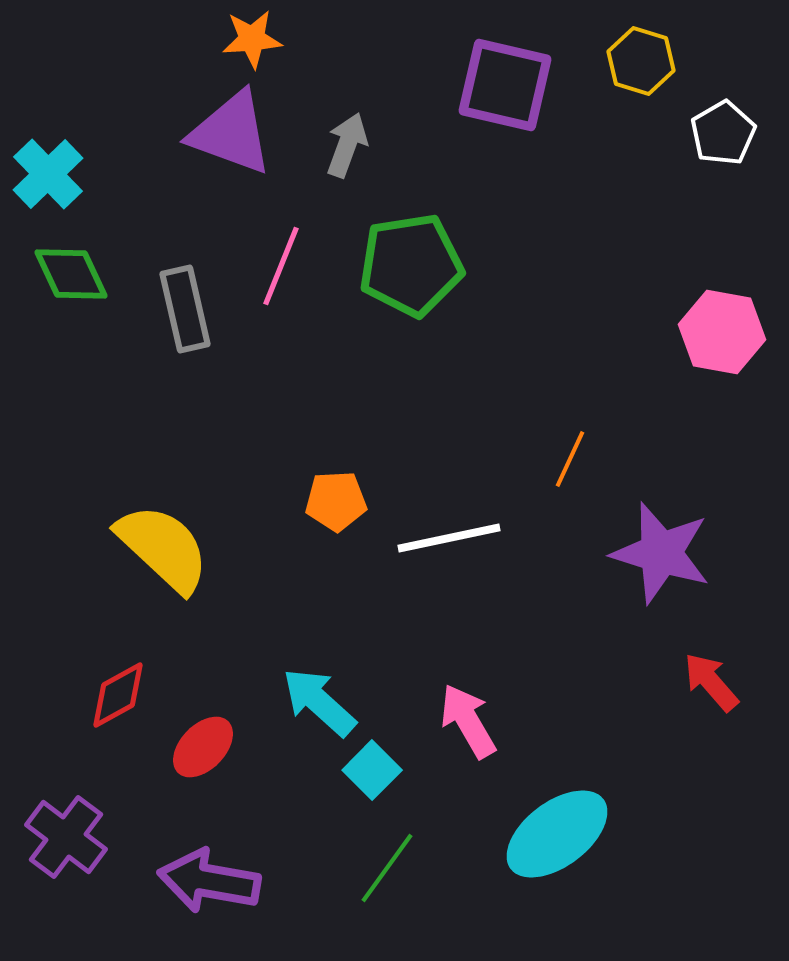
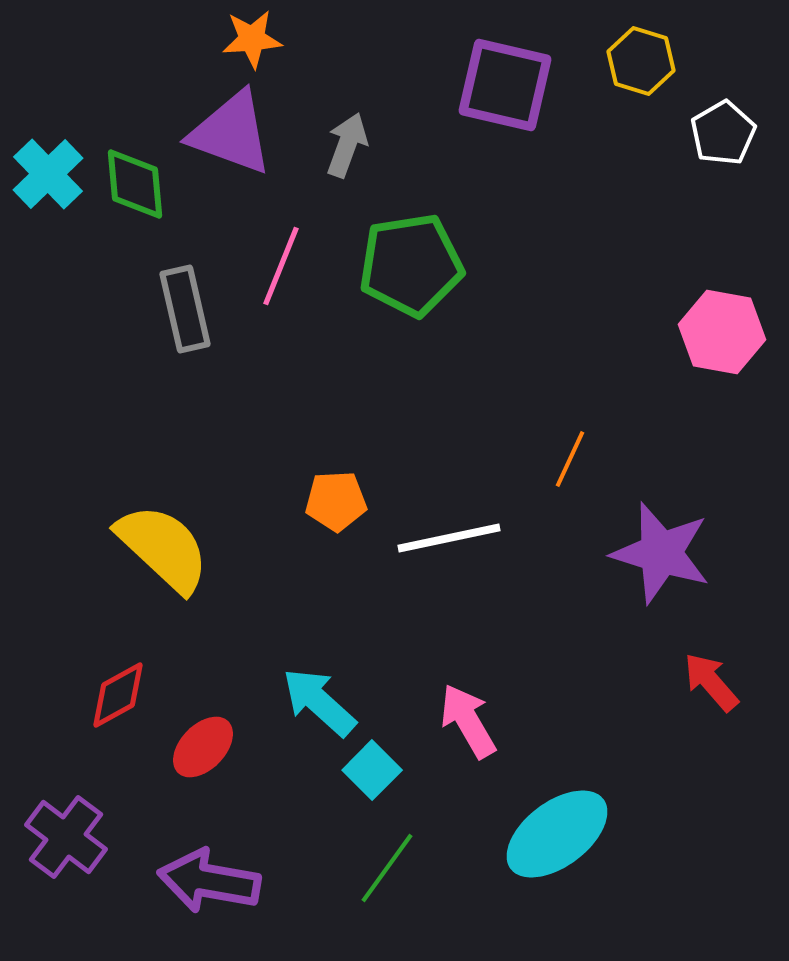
green diamond: moved 64 px right, 90 px up; rotated 20 degrees clockwise
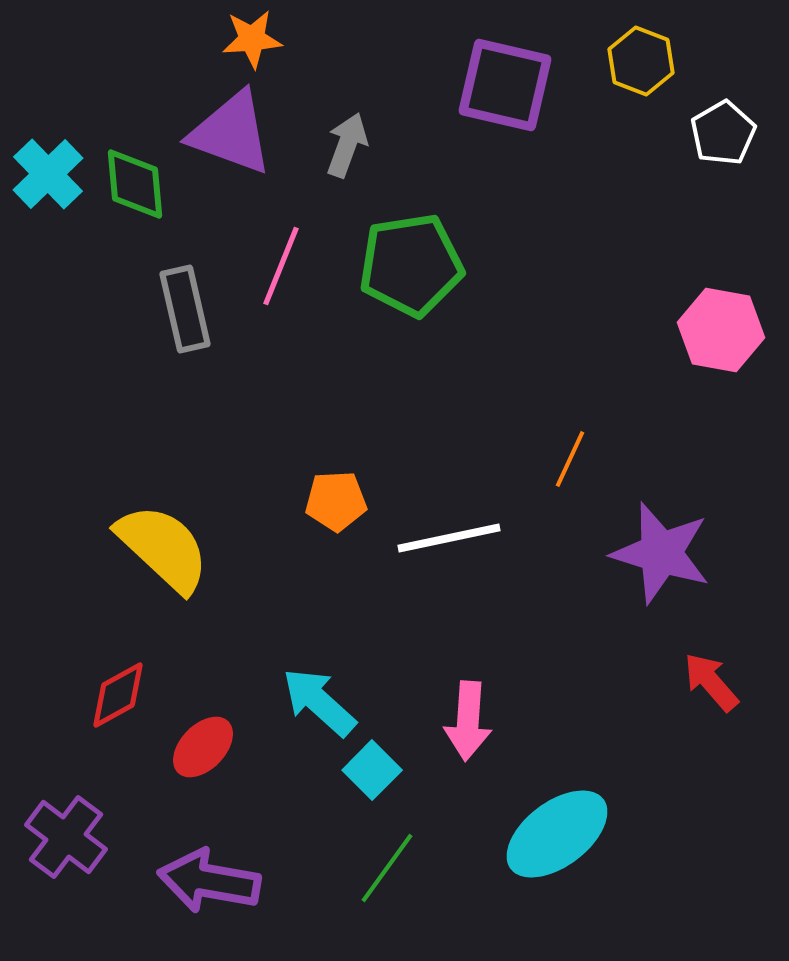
yellow hexagon: rotated 4 degrees clockwise
pink hexagon: moved 1 px left, 2 px up
pink arrow: rotated 146 degrees counterclockwise
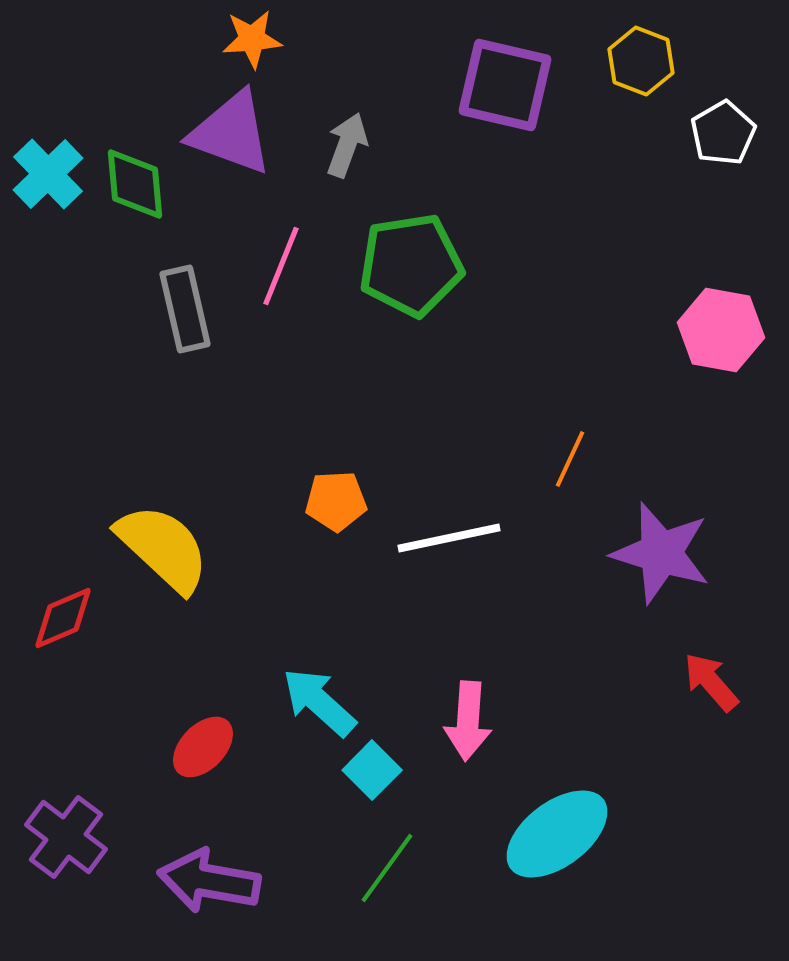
red diamond: moved 55 px left, 77 px up; rotated 6 degrees clockwise
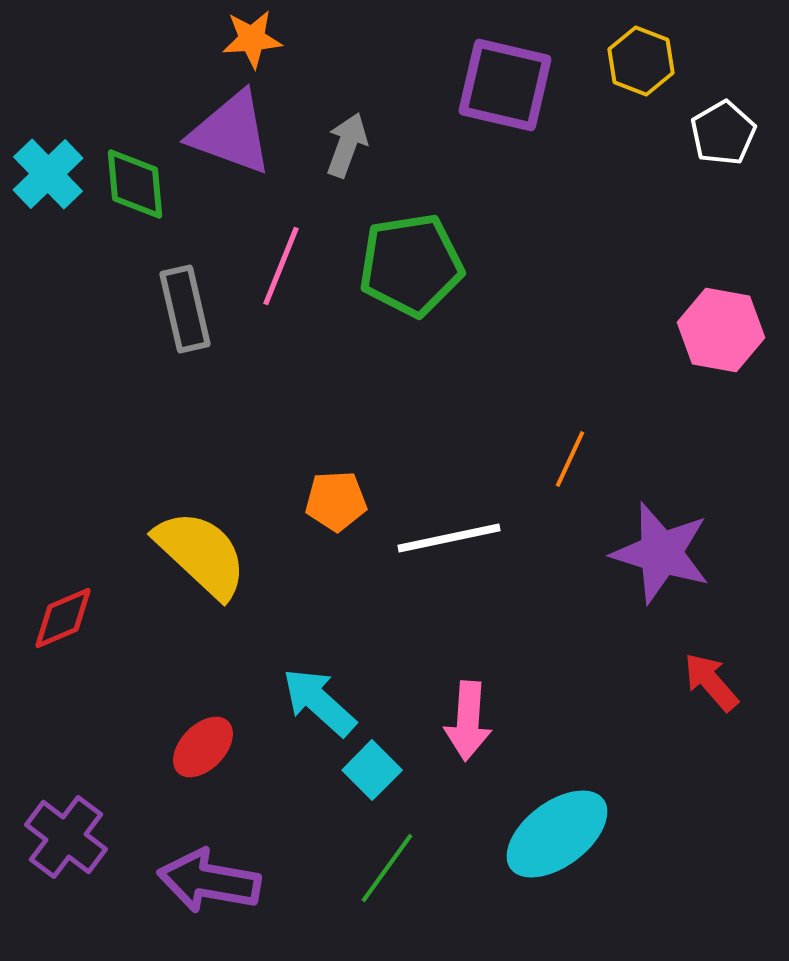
yellow semicircle: moved 38 px right, 6 px down
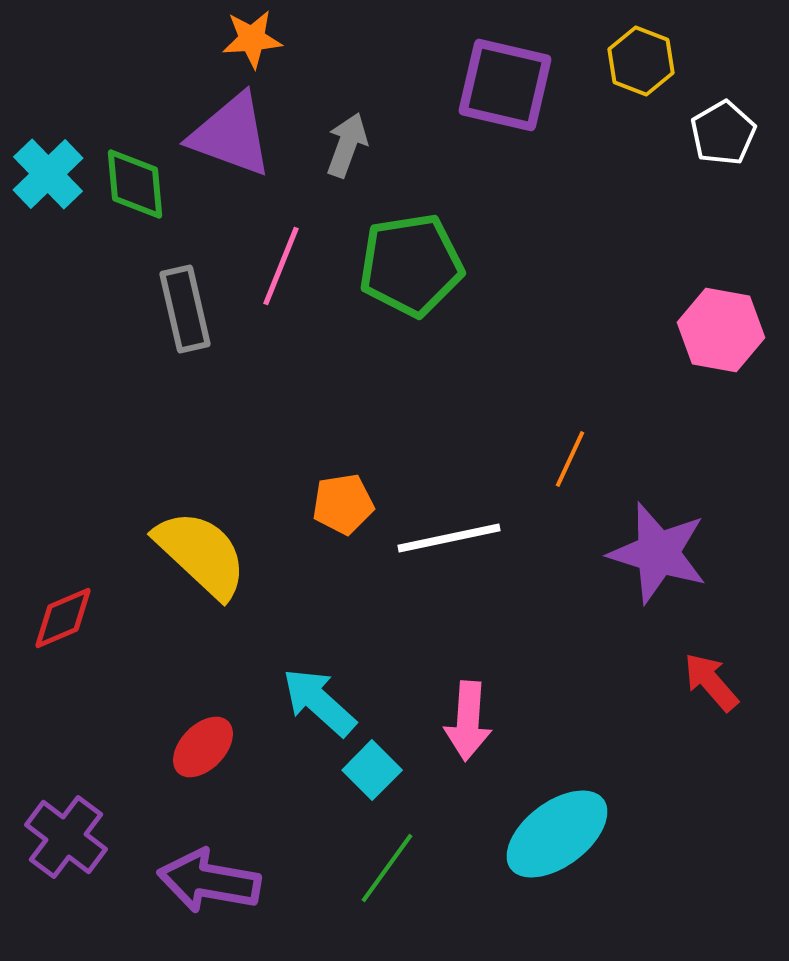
purple triangle: moved 2 px down
orange pentagon: moved 7 px right, 3 px down; rotated 6 degrees counterclockwise
purple star: moved 3 px left
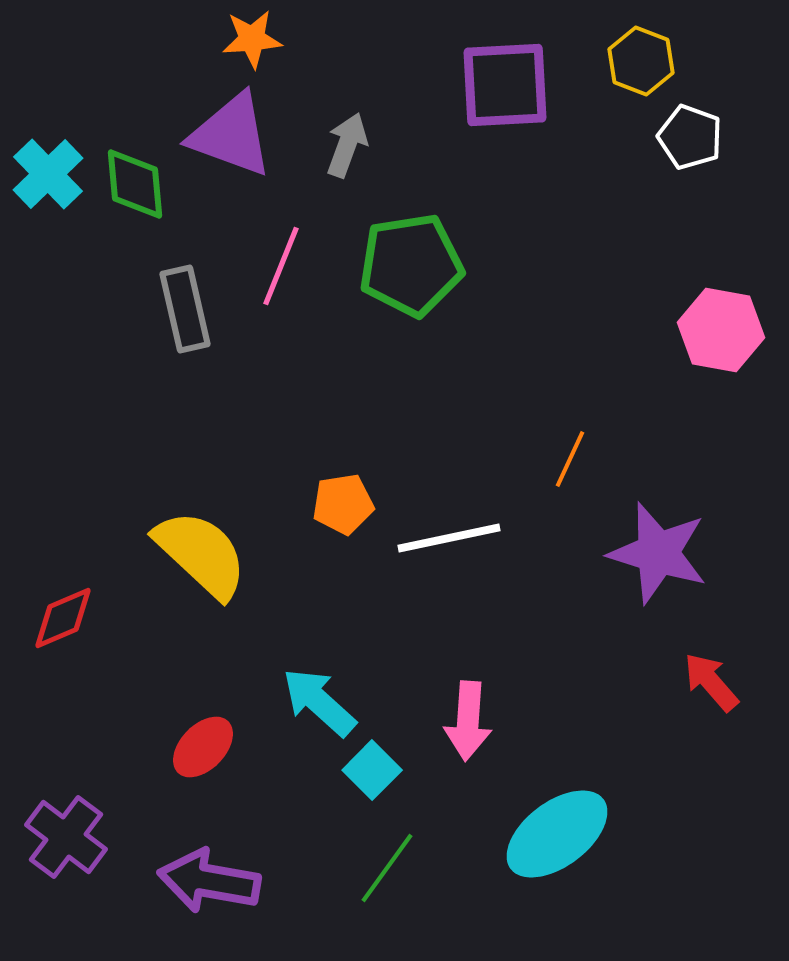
purple square: rotated 16 degrees counterclockwise
white pentagon: moved 33 px left, 4 px down; rotated 22 degrees counterclockwise
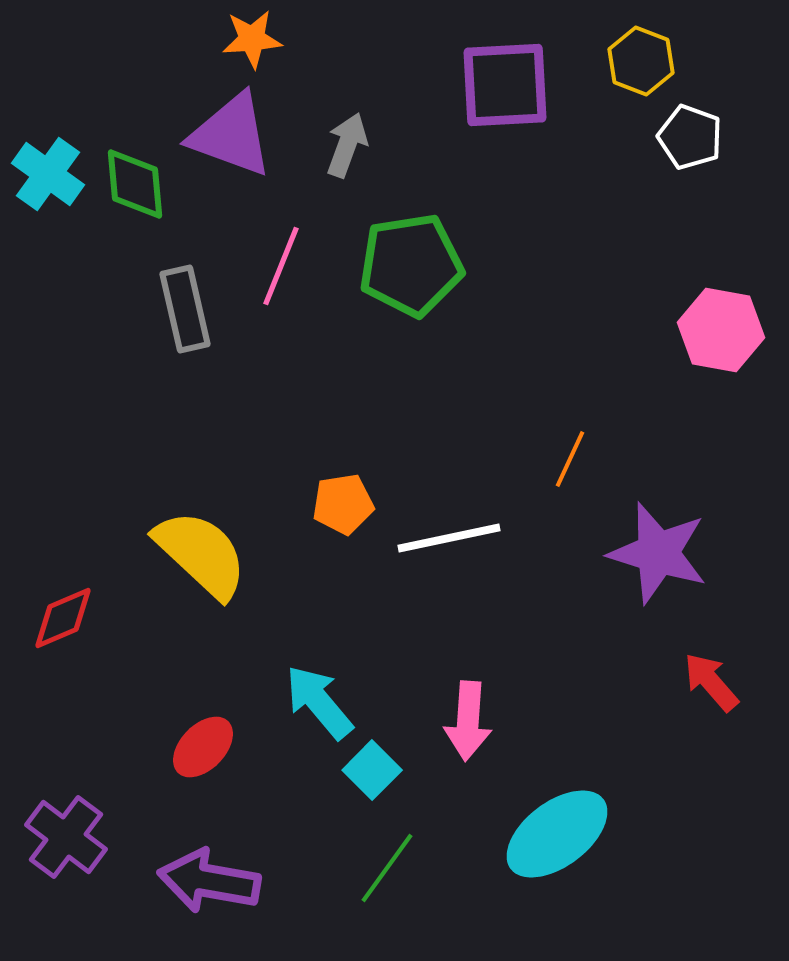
cyan cross: rotated 10 degrees counterclockwise
cyan arrow: rotated 8 degrees clockwise
